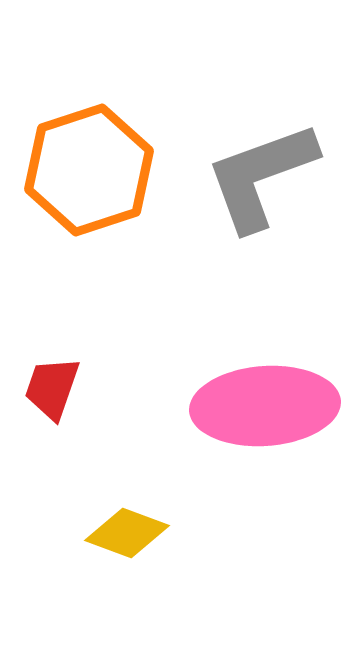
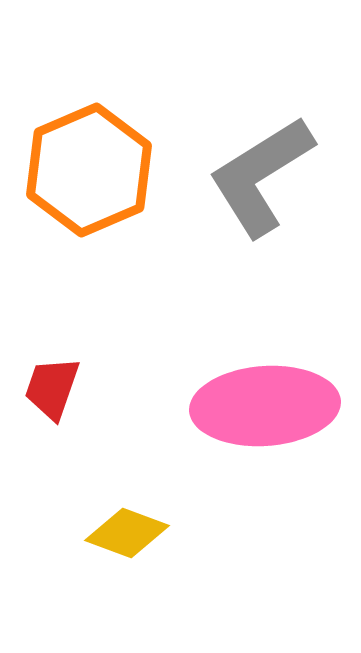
orange hexagon: rotated 5 degrees counterclockwise
gray L-shape: rotated 12 degrees counterclockwise
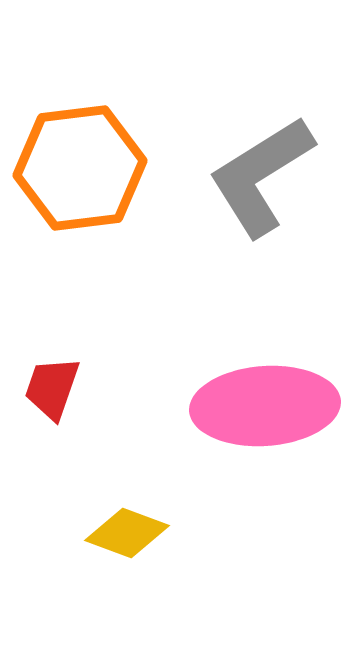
orange hexagon: moved 9 px left, 2 px up; rotated 16 degrees clockwise
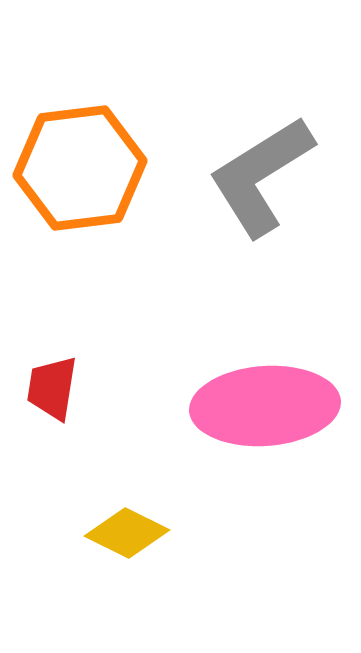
red trapezoid: rotated 10 degrees counterclockwise
yellow diamond: rotated 6 degrees clockwise
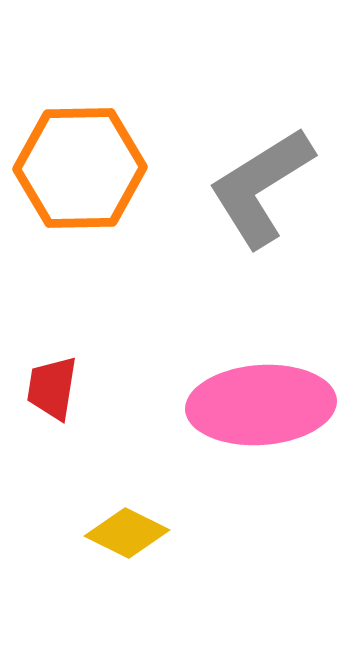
orange hexagon: rotated 6 degrees clockwise
gray L-shape: moved 11 px down
pink ellipse: moved 4 px left, 1 px up
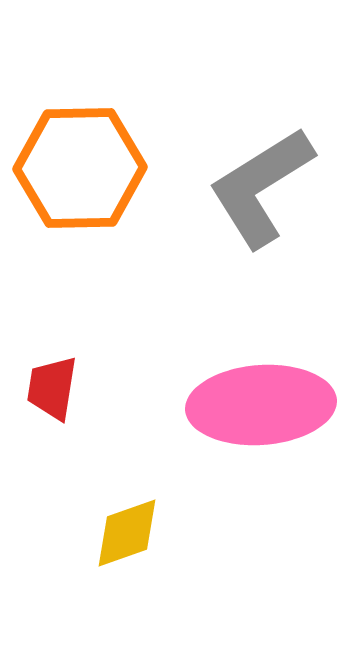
yellow diamond: rotated 46 degrees counterclockwise
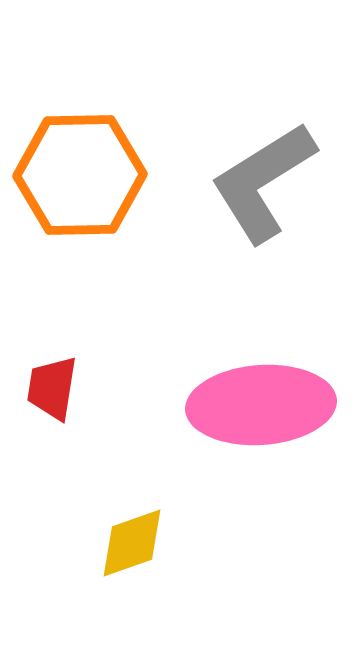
orange hexagon: moved 7 px down
gray L-shape: moved 2 px right, 5 px up
yellow diamond: moved 5 px right, 10 px down
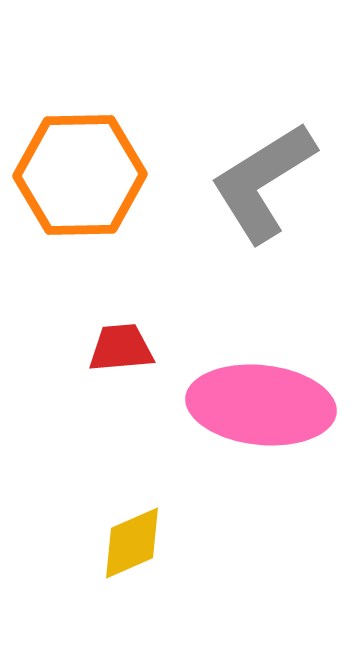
red trapezoid: moved 69 px right, 40 px up; rotated 76 degrees clockwise
pink ellipse: rotated 10 degrees clockwise
yellow diamond: rotated 4 degrees counterclockwise
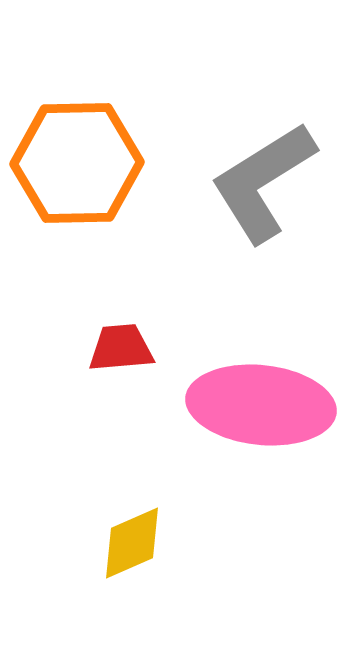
orange hexagon: moved 3 px left, 12 px up
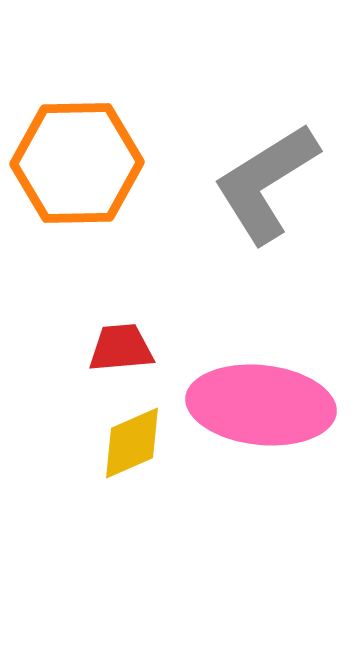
gray L-shape: moved 3 px right, 1 px down
yellow diamond: moved 100 px up
